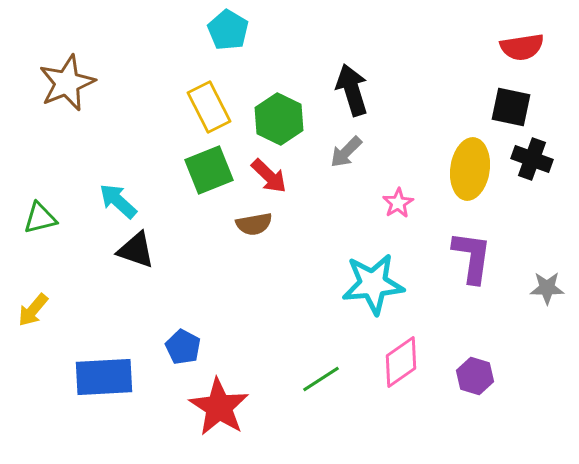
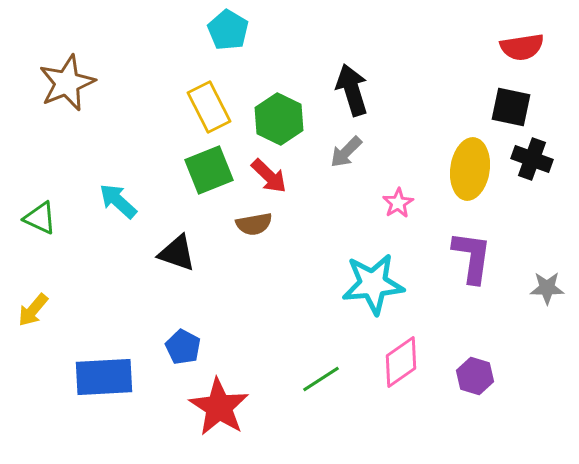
green triangle: rotated 39 degrees clockwise
black triangle: moved 41 px right, 3 px down
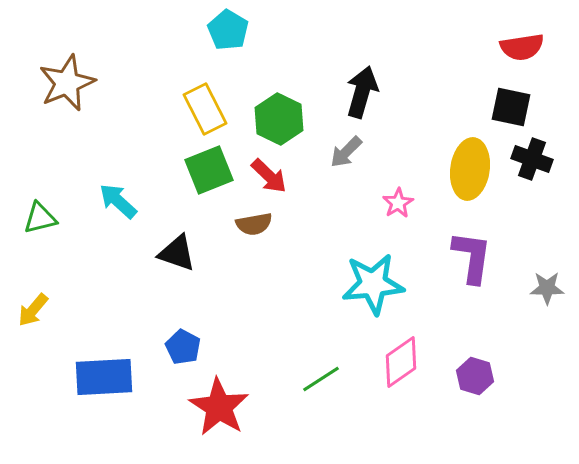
black arrow: moved 10 px right, 2 px down; rotated 33 degrees clockwise
yellow rectangle: moved 4 px left, 2 px down
green triangle: rotated 39 degrees counterclockwise
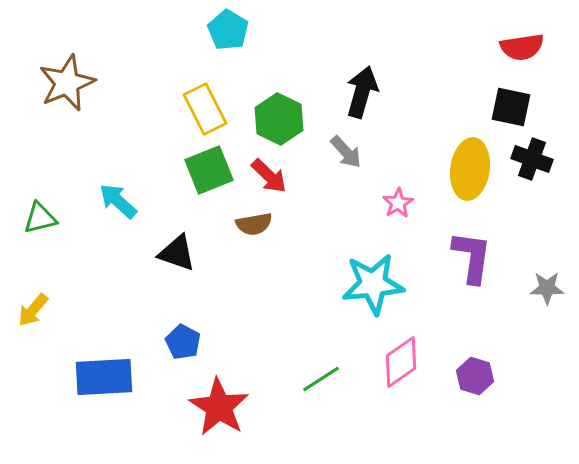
gray arrow: rotated 87 degrees counterclockwise
blue pentagon: moved 5 px up
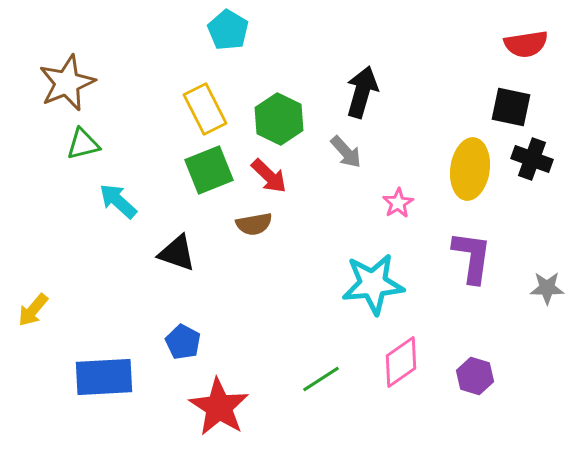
red semicircle: moved 4 px right, 3 px up
green triangle: moved 43 px right, 74 px up
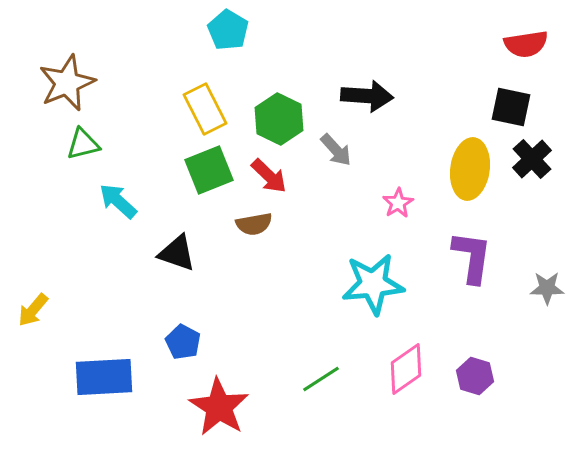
black arrow: moved 5 px right, 4 px down; rotated 78 degrees clockwise
gray arrow: moved 10 px left, 2 px up
black cross: rotated 27 degrees clockwise
pink diamond: moved 5 px right, 7 px down
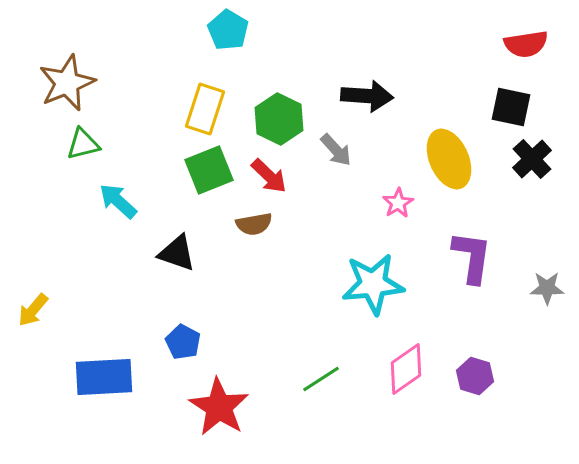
yellow rectangle: rotated 45 degrees clockwise
yellow ellipse: moved 21 px left, 10 px up; rotated 32 degrees counterclockwise
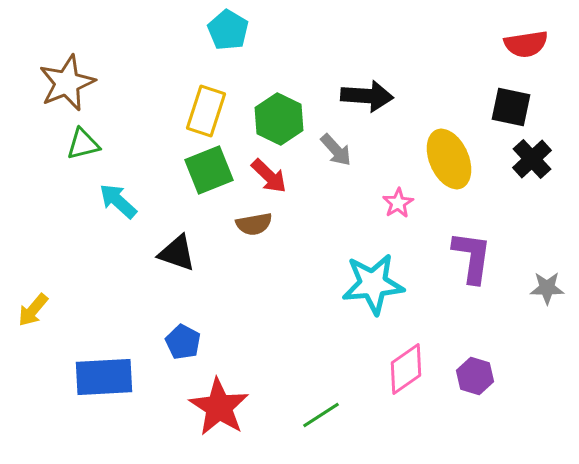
yellow rectangle: moved 1 px right, 2 px down
green line: moved 36 px down
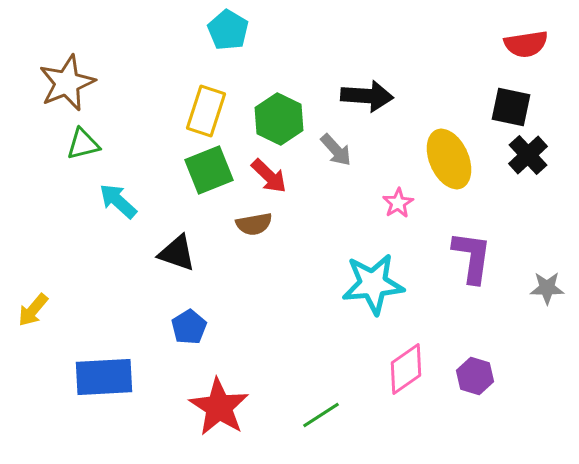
black cross: moved 4 px left, 4 px up
blue pentagon: moved 6 px right, 15 px up; rotated 12 degrees clockwise
